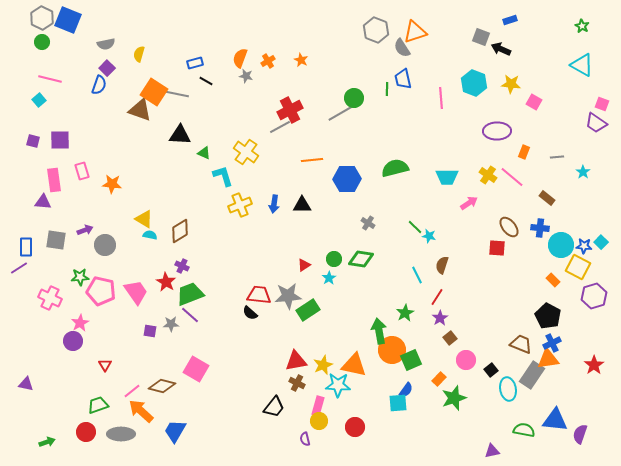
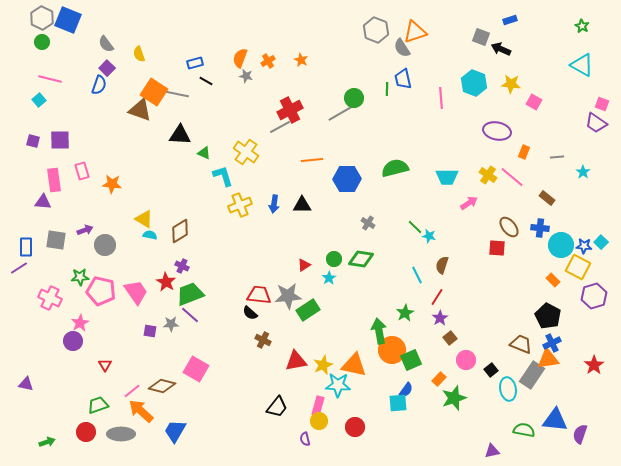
gray semicircle at (106, 44): rotated 66 degrees clockwise
yellow semicircle at (139, 54): rotated 35 degrees counterclockwise
purple ellipse at (497, 131): rotated 12 degrees clockwise
brown cross at (297, 383): moved 34 px left, 43 px up
black trapezoid at (274, 407): moved 3 px right
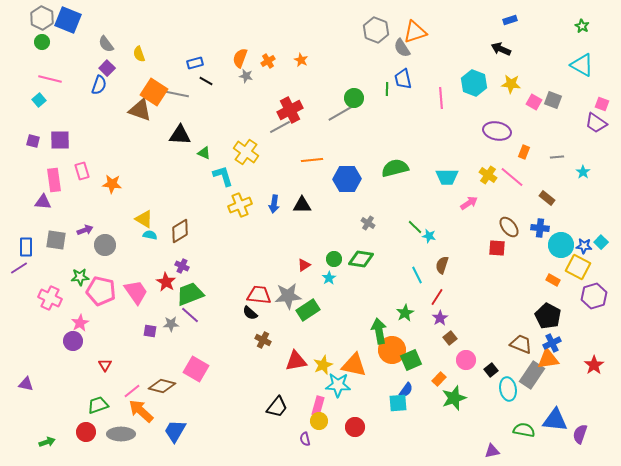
gray square at (481, 37): moved 72 px right, 63 px down
orange rectangle at (553, 280): rotated 16 degrees counterclockwise
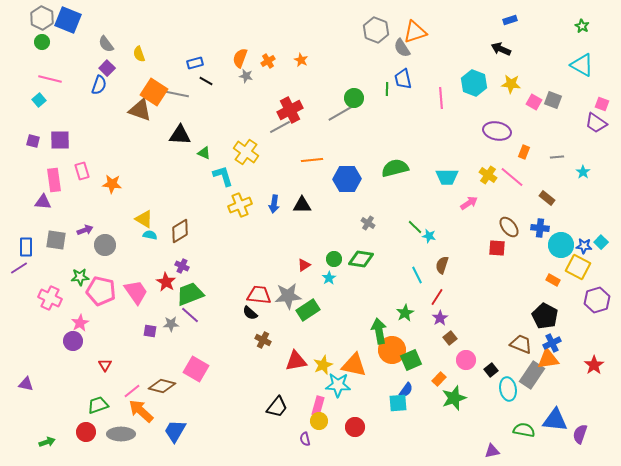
purple hexagon at (594, 296): moved 3 px right, 4 px down
black pentagon at (548, 316): moved 3 px left
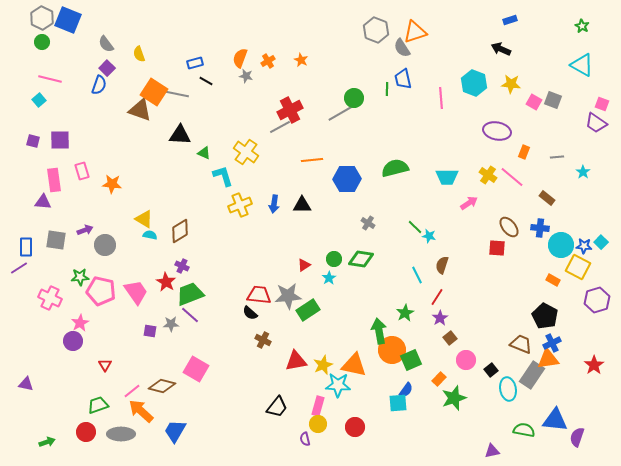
yellow circle at (319, 421): moved 1 px left, 3 px down
purple semicircle at (580, 434): moved 3 px left, 3 px down
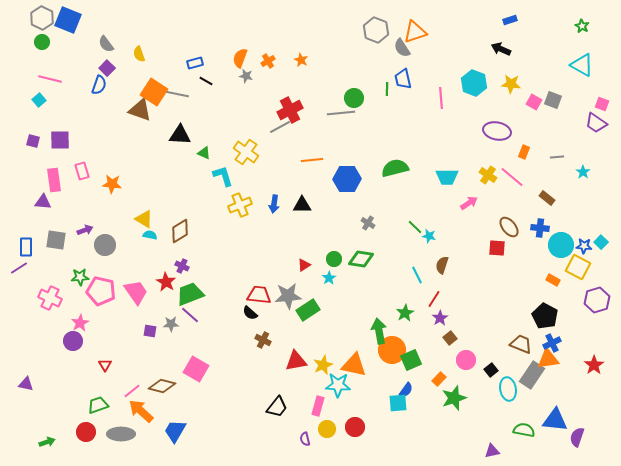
gray line at (341, 113): rotated 24 degrees clockwise
red line at (437, 297): moved 3 px left, 2 px down
yellow circle at (318, 424): moved 9 px right, 5 px down
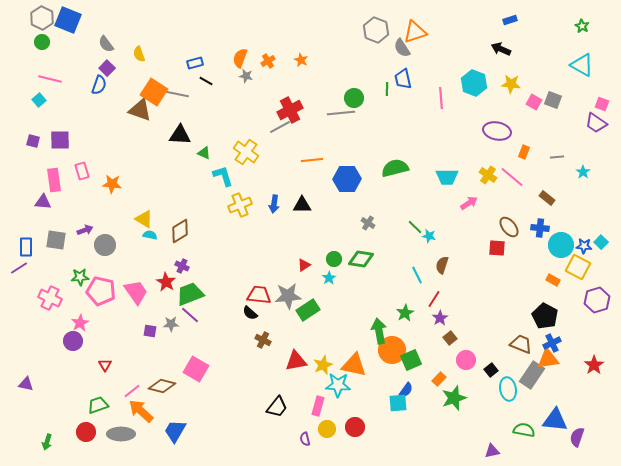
green arrow at (47, 442): rotated 126 degrees clockwise
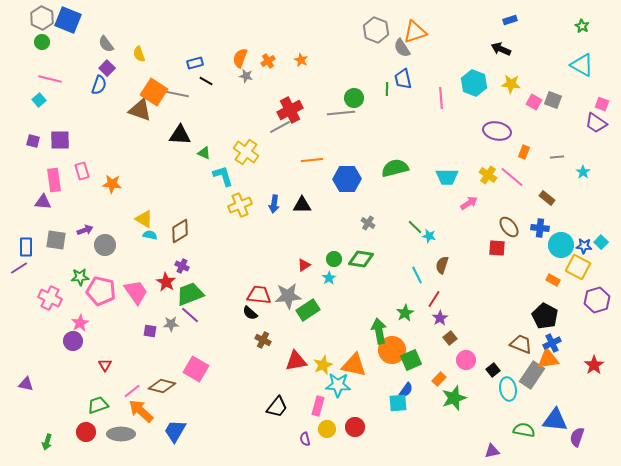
black square at (491, 370): moved 2 px right
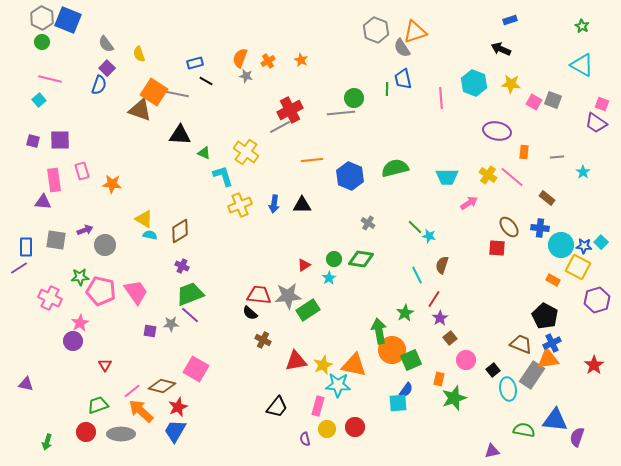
orange rectangle at (524, 152): rotated 16 degrees counterclockwise
blue hexagon at (347, 179): moved 3 px right, 3 px up; rotated 24 degrees clockwise
red star at (166, 282): moved 12 px right, 125 px down; rotated 18 degrees clockwise
orange rectangle at (439, 379): rotated 32 degrees counterclockwise
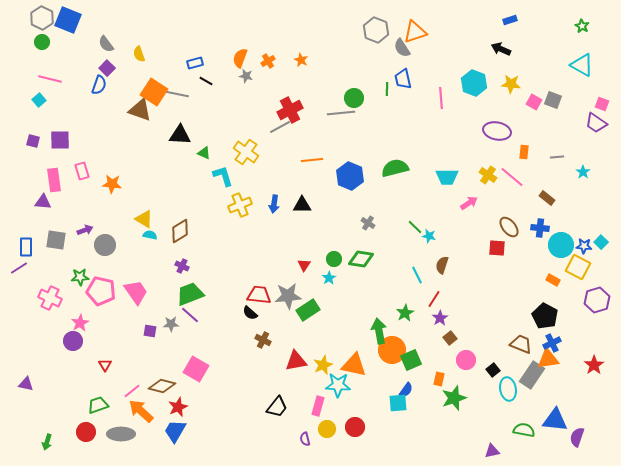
red triangle at (304, 265): rotated 24 degrees counterclockwise
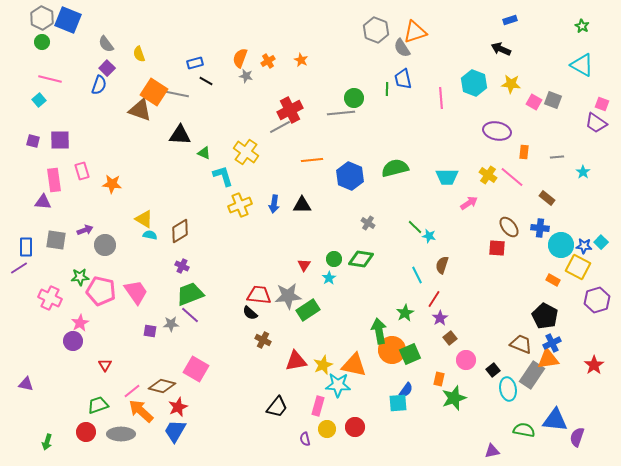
green square at (411, 360): moved 1 px left, 6 px up
